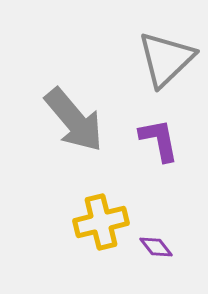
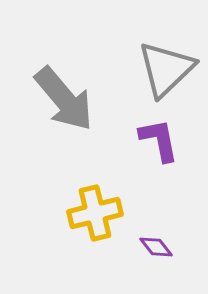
gray triangle: moved 10 px down
gray arrow: moved 10 px left, 21 px up
yellow cross: moved 6 px left, 9 px up
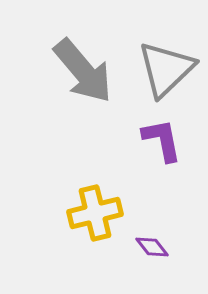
gray arrow: moved 19 px right, 28 px up
purple L-shape: moved 3 px right
purple diamond: moved 4 px left
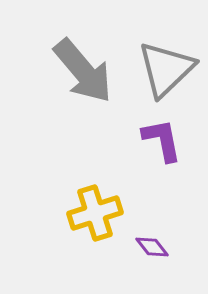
yellow cross: rotated 4 degrees counterclockwise
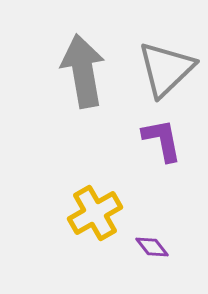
gray arrow: rotated 150 degrees counterclockwise
yellow cross: rotated 12 degrees counterclockwise
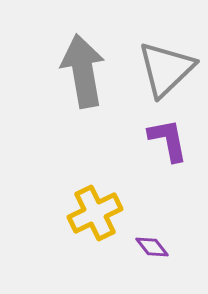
purple L-shape: moved 6 px right
yellow cross: rotated 4 degrees clockwise
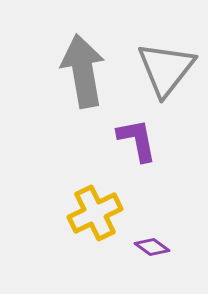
gray triangle: rotated 8 degrees counterclockwise
purple L-shape: moved 31 px left
purple diamond: rotated 16 degrees counterclockwise
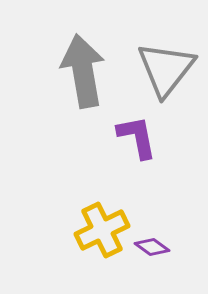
purple L-shape: moved 3 px up
yellow cross: moved 7 px right, 17 px down
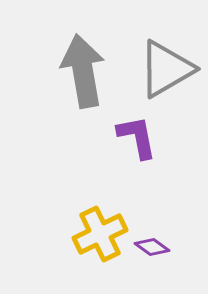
gray triangle: rotated 22 degrees clockwise
yellow cross: moved 2 px left, 4 px down
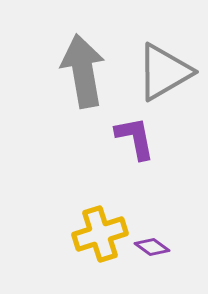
gray triangle: moved 2 px left, 3 px down
purple L-shape: moved 2 px left, 1 px down
yellow cross: rotated 8 degrees clockwise
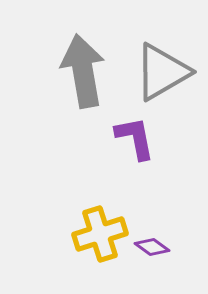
gray triangle: moved 2 px left
